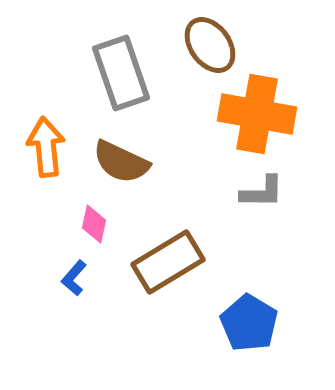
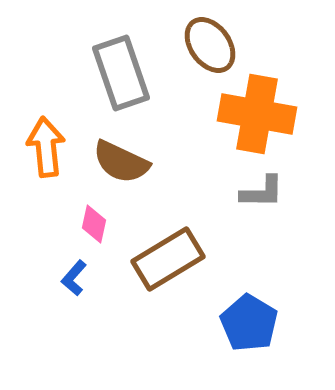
brown rectangle: moved 3 px up
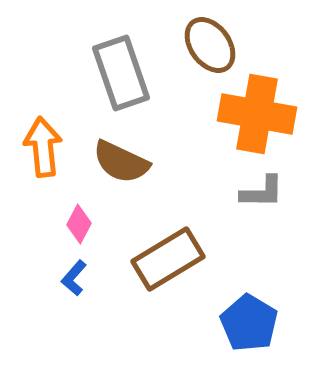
orange arrow: moved 3 px left
pink diamond: moved 15 px left; rotated 15 degrees clockwise
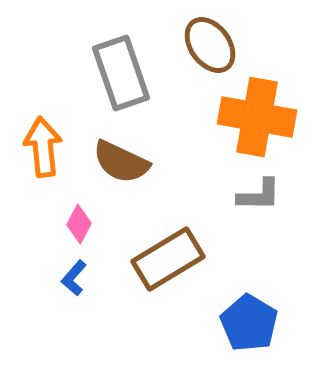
orange cross: moved 3 px down
gray L-shape: moved 3 px left, 3 px down
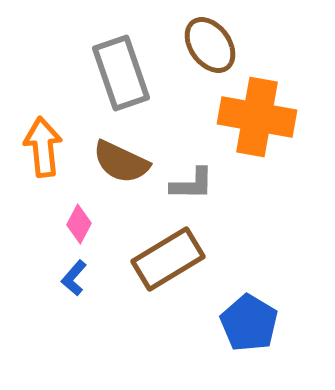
gray L-shape: moved 67 px left, 11 px up
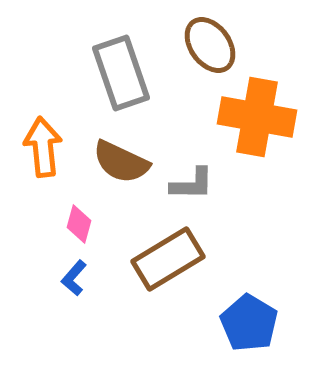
pink diamond: rotated 12 degrees counterclockwise
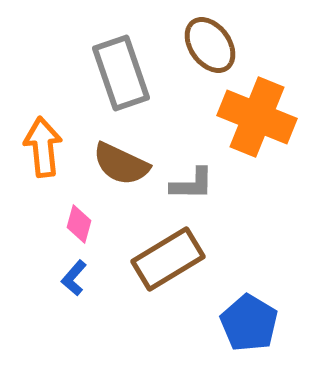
orange cross: rotated 12 degrees clockwise
brown semicircle: moved 2 px down
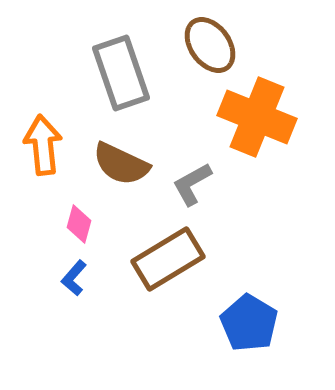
orange arrow: moved 2 px up
gray L-shape: rotated 150 degrees clockwise
